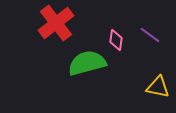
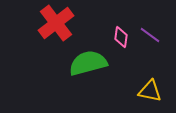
pink diamond: moved 5 px right, 3 px up
green semicircle: moved 1 px right
yellow triangle: moved 8 px left, 4 px down
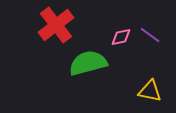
red cross: moved 2 px down
pink diamond: rotated 70 degrees clockwise
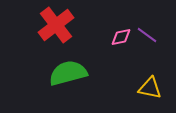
purple line: moved 3 px left
green semicircle: moved 20 px left, 10 px down
yellow triangle: moved 3 px up
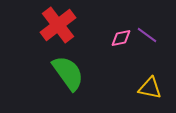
red cross: moved 2 px right
pink diamond: moved 1 px down
green semicircle: rotated 69 degrees clockwise
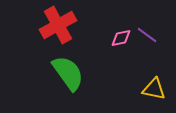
red cross: rotated 9 degrees clockwise
yellow triangle: moved 4 px right, 1 px down
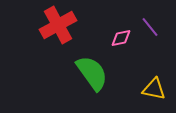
purple line: moved 3 px right, 8 px up; rotated 15 degrees clockwise
green semicircle: moved 24 px right
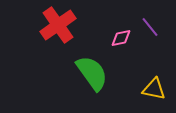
red cross: rotated 6 degrees counterclockwise
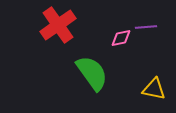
purple line: moved 4 px left; rotated 55 degrees counterclockwise
